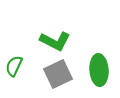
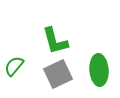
green L-shape: rotated 48 degrees clockwise
green semicircle: rotated 15 degrees clockwise
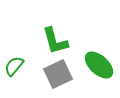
green ellipse: moved 5 px up; rotated 44 degrees counterclockwise
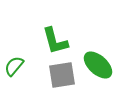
green ellipse: moved 1 px left
gray square: moved 4 px right, 1 px down; rotated 16 degrees clockwise
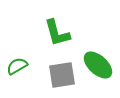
green L-shape: moved 2 px right, 8 px up
green semicircle: moved 3 px right; rotated 20 degrees clockwise
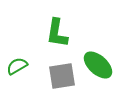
green L-shape: rotated 24 degrees clockwise
gray square: moved 1 px down
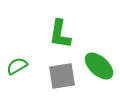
green L-shape: moved 3 px right, 1 px down
green ellipse: moved 1 px right, 1 px down
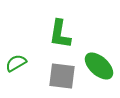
green semicircle: moved 1 px left, 3 px up
gray square: rotated 16 degrees clockwise
